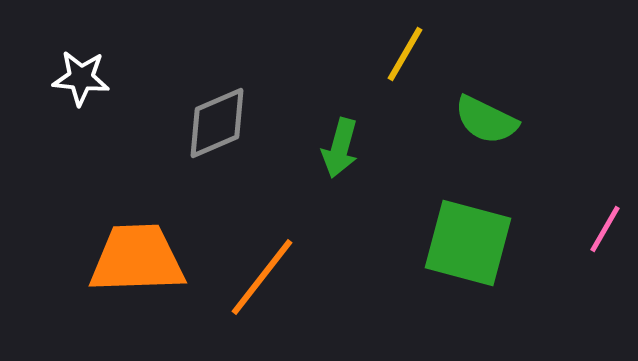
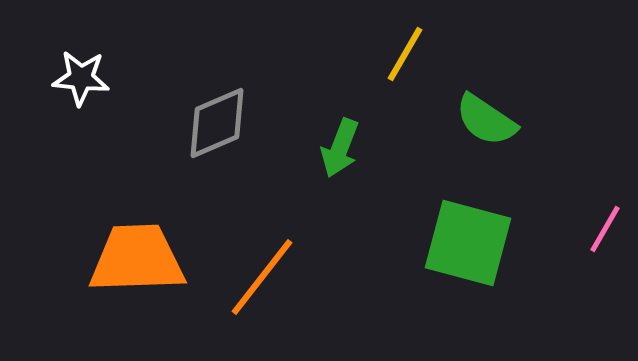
green semicircle: rotated 8 degrees clockwise
green arrow: rotated 6 degrees clockwise
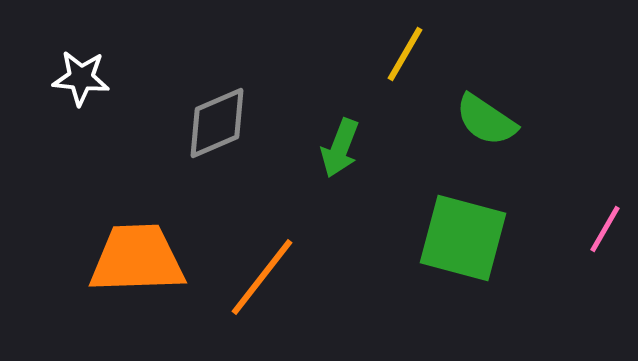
green square: moved 5 px left, 5 px up
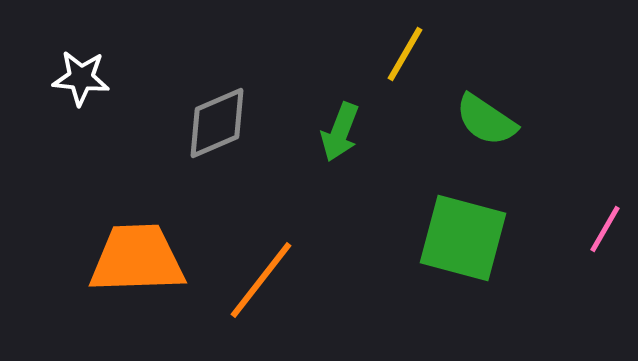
green arrow: moved 16 px up
orange line: moved 1 px left, 3 px down
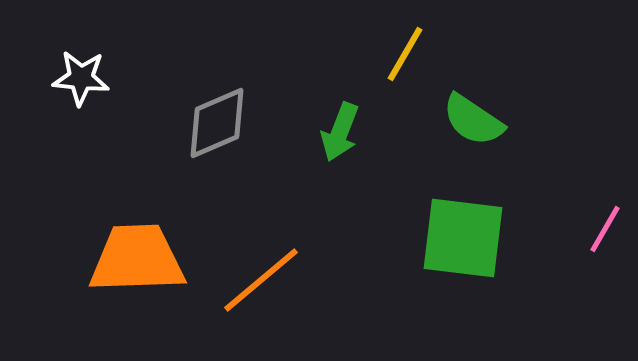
green semicircle: moved 13 px left
green square: rotated 8 degrees counterclockwise
orange line: rotated 12 degrees clockwise
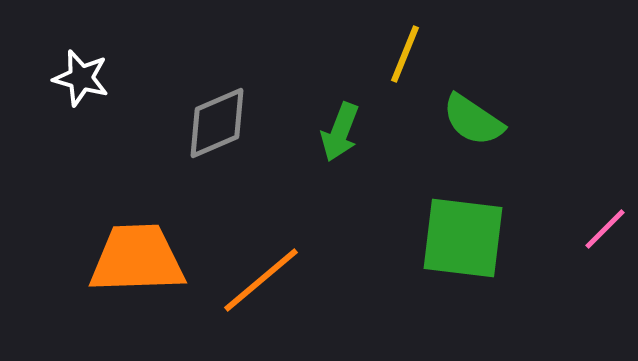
yellow line: rotated 8 degrees counterclockwise
white star: rotated 10 degrees clockwise
pink line: rotated 15 degrees clockwise
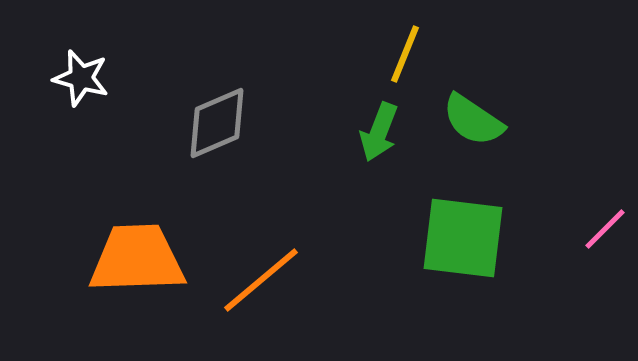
green arrow: moved 39 px right
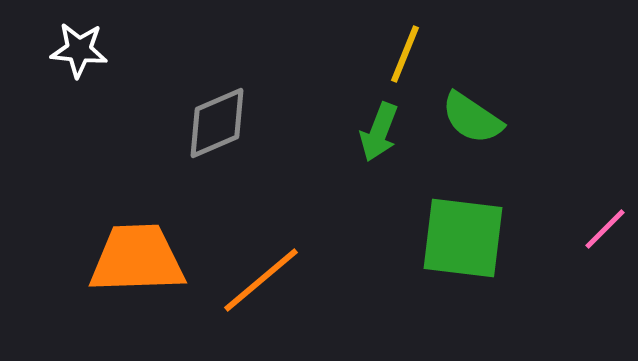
white star: moved 2 px left, 28 px up; rotated 10 degrees counterclockwise
green semicircle: moved 1 px left, 2 px up
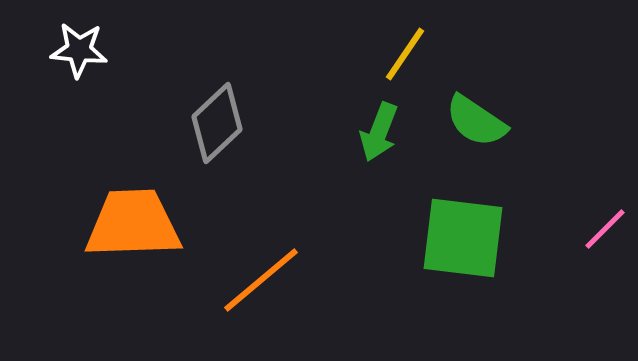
yellow line: rotated 12 degrees clockwise
green semicircle: moved 4 px right, 3 px down
gray diamond: rotated 20 degrees counterclockwise
orange trapezoid: moved 4 px left, 35 px up
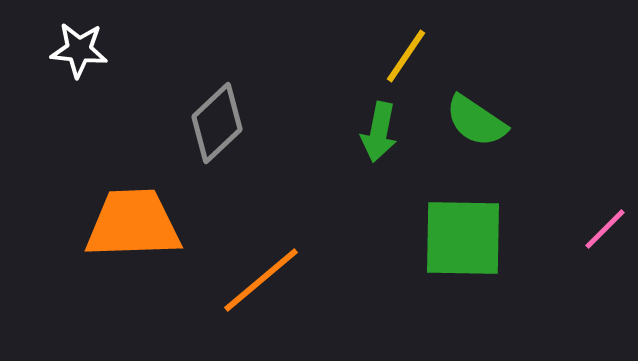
yellow line: moved 1 px right, 2 px down
green arrow: rotated 10 degrees counterclockwise
green square: rotated 6 degrees counterclockwise
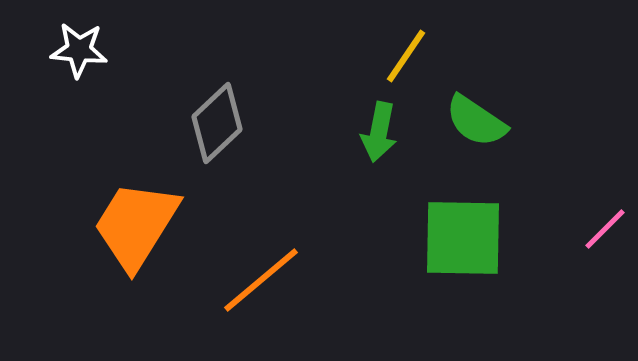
orange trapezoid: moved 3 px right, 1 px down; rotated 56 degrees counterclockwise
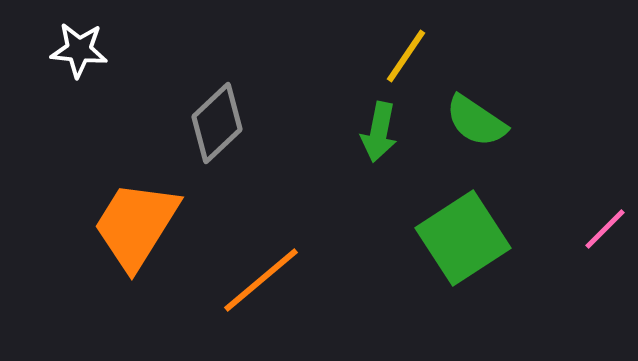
green square: rotated 34 degrees counterclockwise
